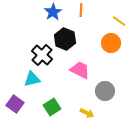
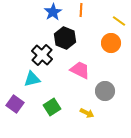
black hexagon: moved 1 px up
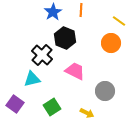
pink trapezoid: moved 5 px left, 1 px down
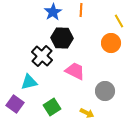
yellow line: rotated 24 degrees clockwise
black hexagon: moved 3 px left; rotated 20 degrees counterclockwise
black cross: moved 1 px down
cyan triangle: moved 3 px left, 3 px down
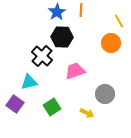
blue star: moved 4 px right
black hexagon: moved 1 px up
pink trapezoid: rotated 45 degrees counterclockwise
gray circle: moved 3 px down
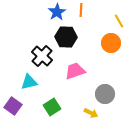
black hexagon: moved 4 px right
purple square: moved 2 px left, 2 px down
yellow arrow: moved 4 px right
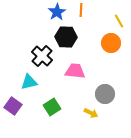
pink trapezoid: rotated 25 degrees clockwise
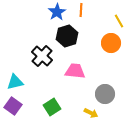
black hexagon: moved 1 px right, 1 px up; rotated 20 degrees counterclockwise
cyan triangle: moved 14 px left
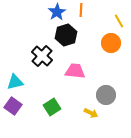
black hexagon: moved 1 px left, 1 px up
gray circle: moved 1 px right, 1 px down
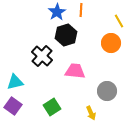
gray circle: moved 1 px right, 4 px up
yellow arrow: rotated 40 degrees clockwise
